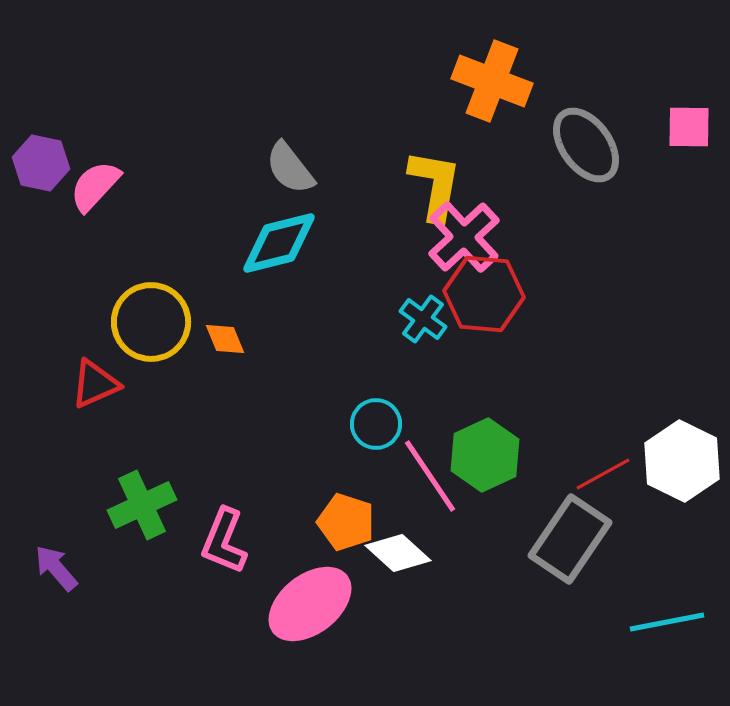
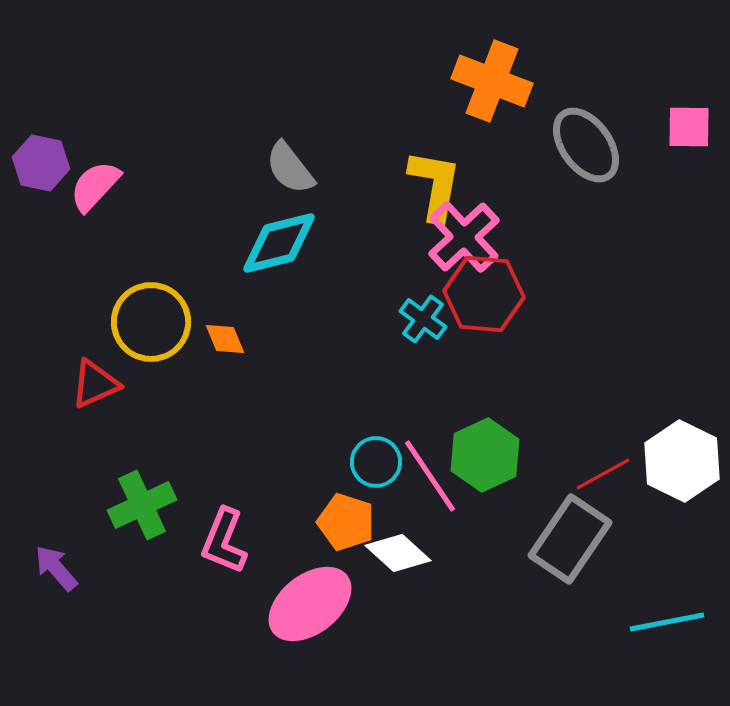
cyan circle: moved 38 px down
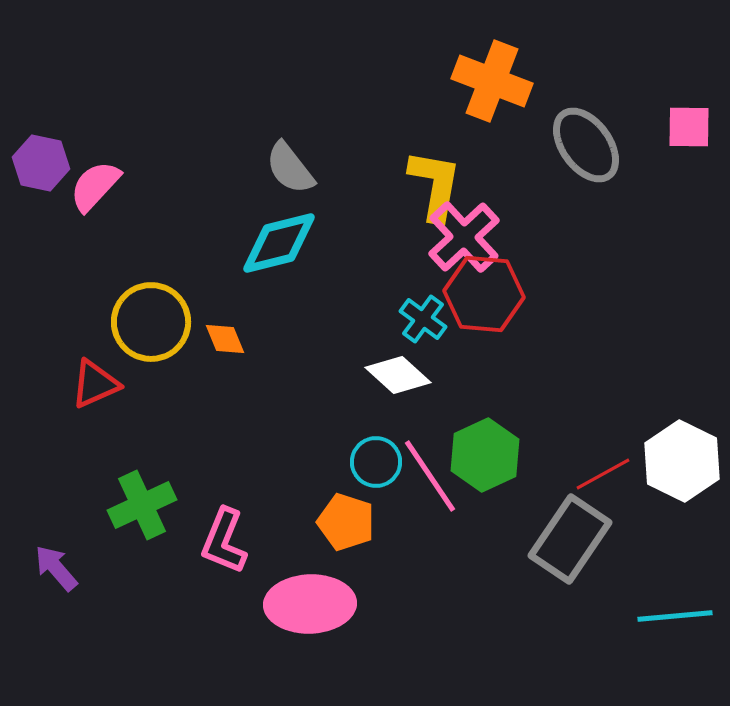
white diamond: moved 178 px up
pink ellipse: rotated 36 degrees clockwise
cyan line: moved 8 px right, 6 px up; rotated 6 degrees clockwise
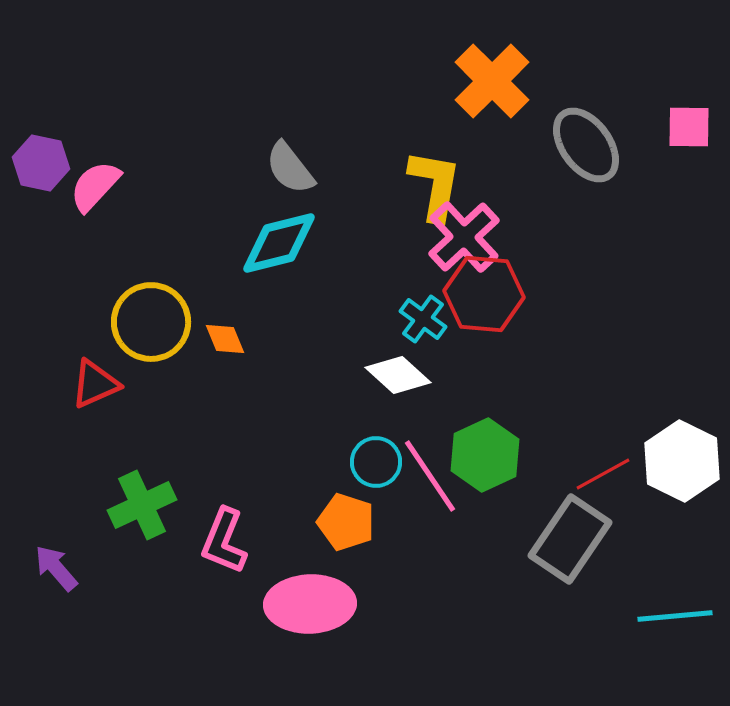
orange cross: rotated 24 degrees clockwise
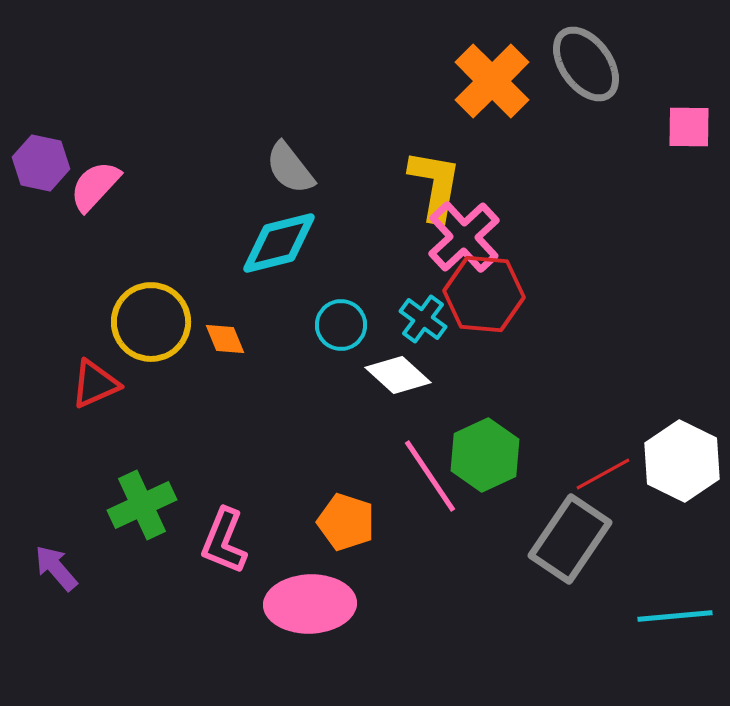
gray ellipse: moved 81 px up
cyan circle: moved 35 px left, 137 px up
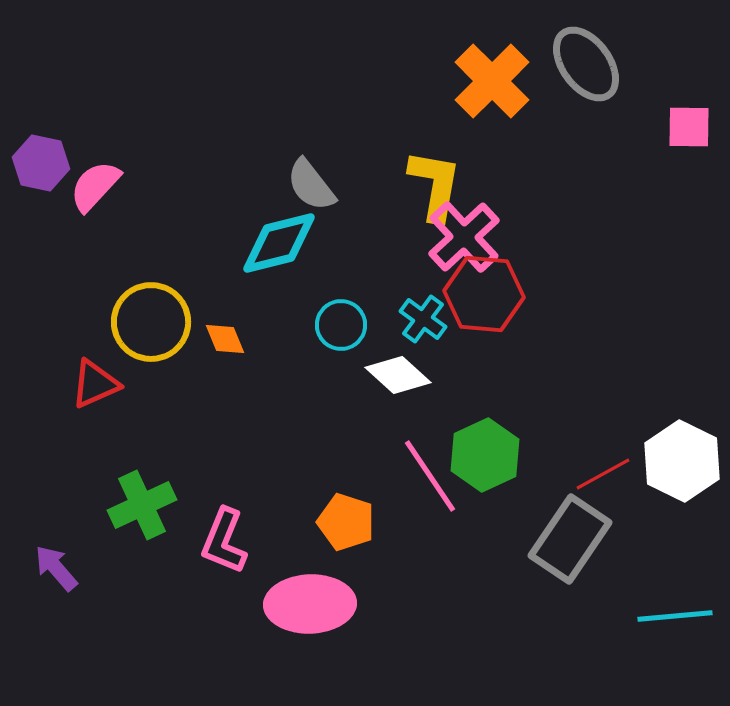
gray semicircle: moved 21 px right, 17 px down
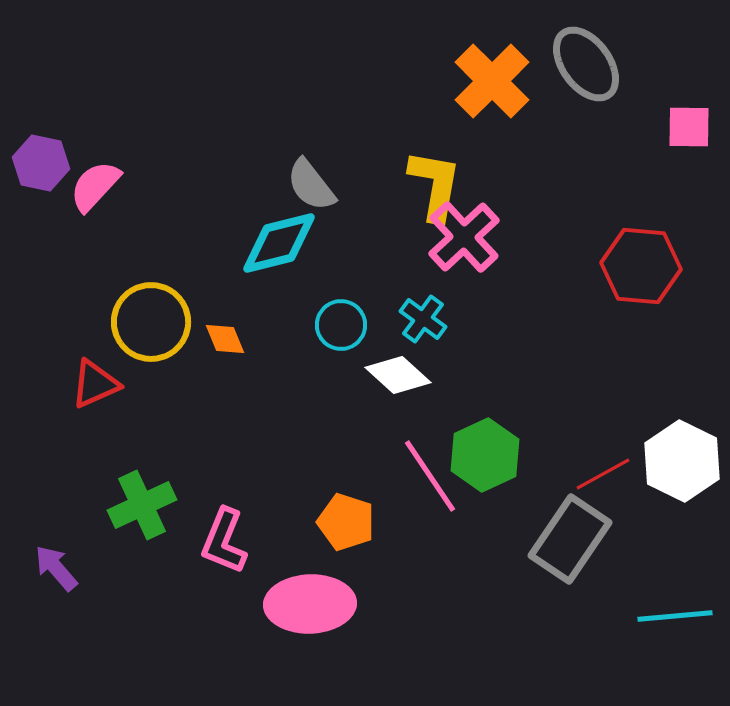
red hexagon: moved 157 px right, 28 px up
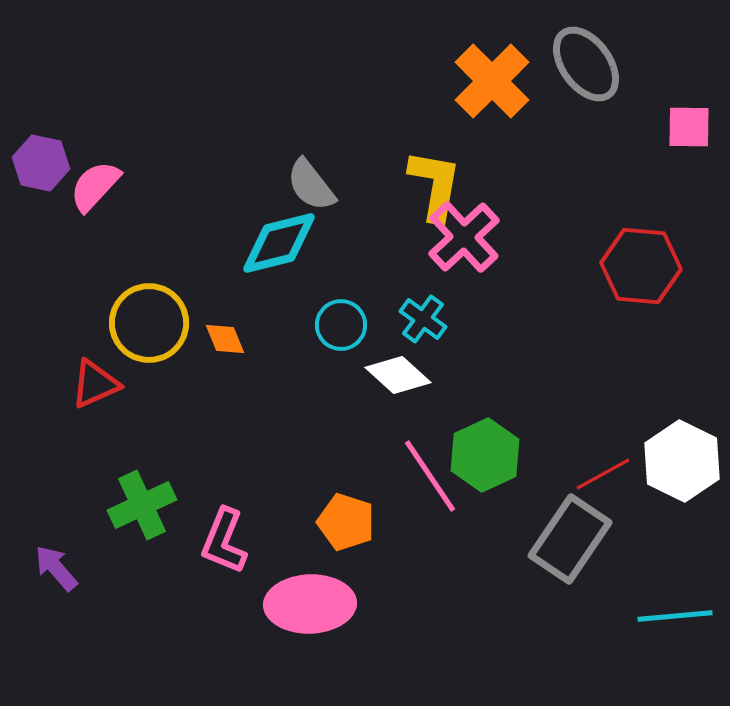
yellow circle: moved 2 px left, 1 px down
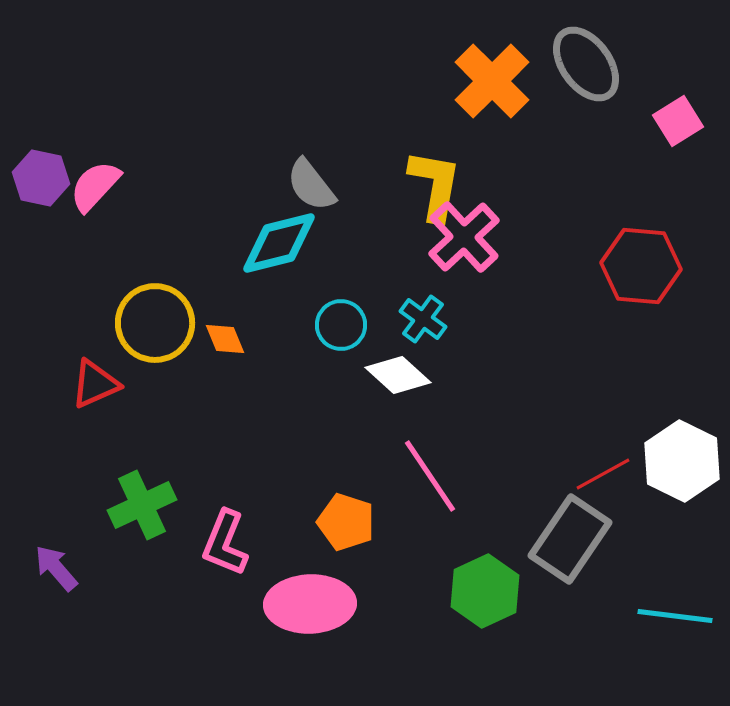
pink square: moved 11 px left, 6 px up; rotated 33 degrees counterclockwise
purple hexagon: moved 15 px down
yellow circle: moved 6 px right
green hexagon: moved 136 px down
pink L-shape: moved 1 px right, 2 px down
cyan line: rotated 12 degrees clockwise
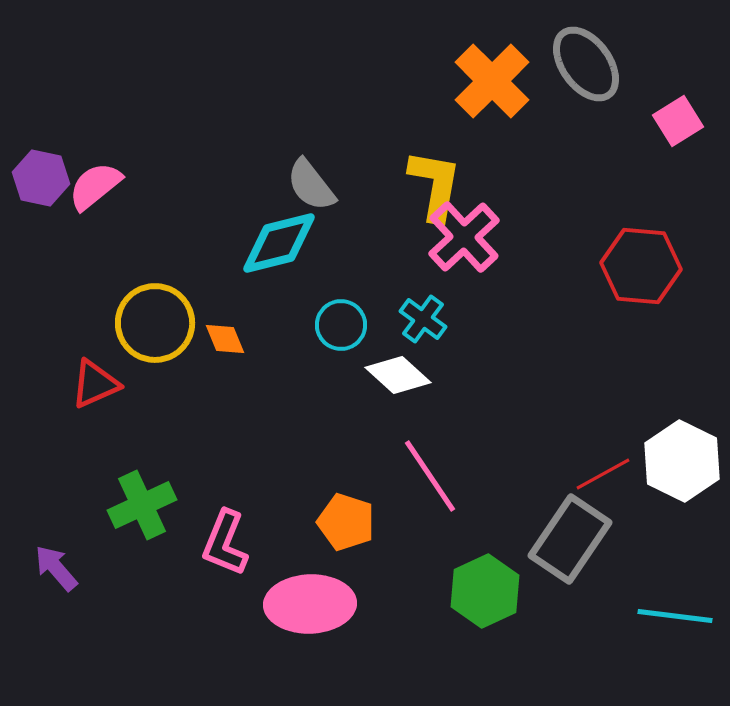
pink semicircle: rotated 8 degrees clockwise
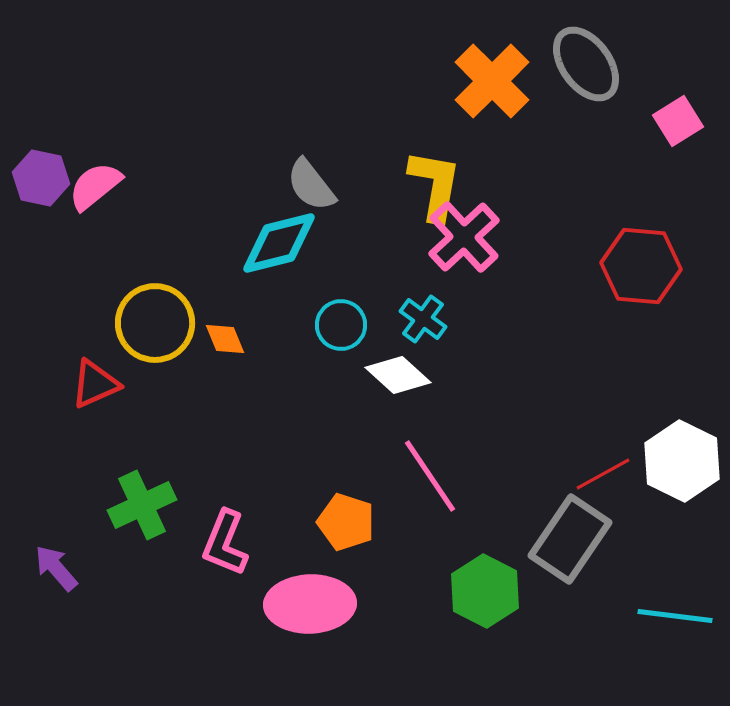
green hexagon: rotated 8 degrees counterclockwise
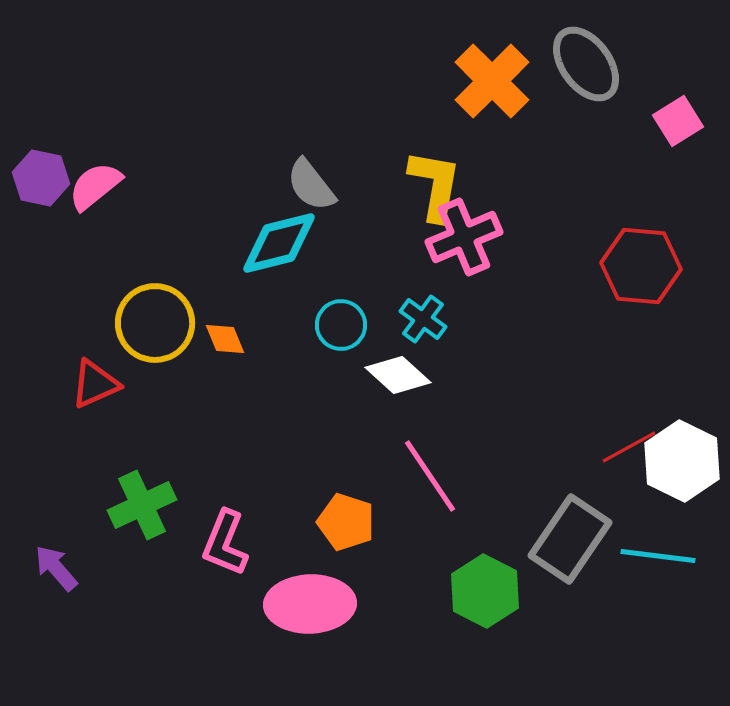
pink cross: rotated 20 degrees clockwise
red line: moved 26 px right, 27 px up
cyan line: moved 17 px left, 60 px up
